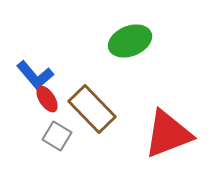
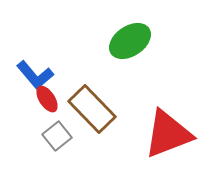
green ellipse: rotated 12 degrees counterclockwise
gray square: rotated 20 degrees clockwise
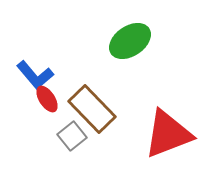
gray square: moved 15 px right
